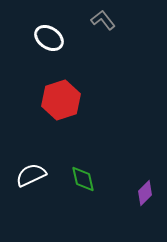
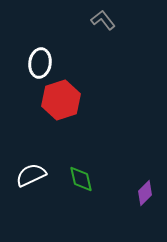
white ellipse: moved 9 px left, 25 px down; rotated 64 degrees clockwise
green diamond: moved 2 px left
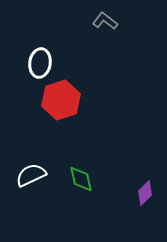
gray L-shape: moved 2 px right, 1 px down; rotated 15 degrees counterclockwise
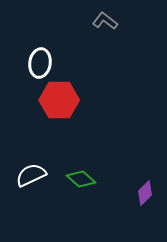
red hexagon: moved 2 px left; rotated 18 degrees clockwise
green diamond: rotated 36 degrees counterclockwise
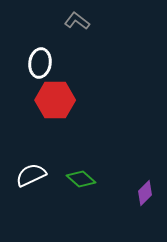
gray L-shape: moved 28 px left
red hexagon: moved 4 px left
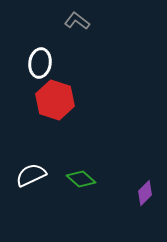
red hexagon: rotated 18 degrees clockwise
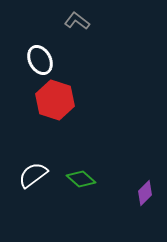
white ellipse: moved 3 px up; rotated 36 degrees counterclockwise
white semicircle: moved 2 px right; rotated 12 degrees counterclockwise
